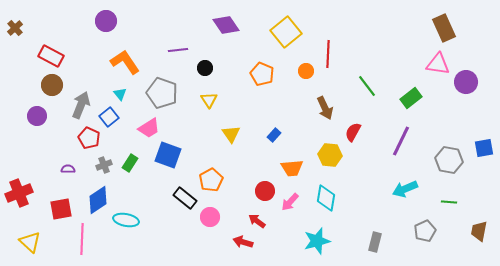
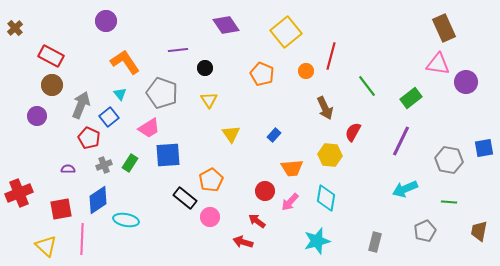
red line at (328, 54): moved 3 px right, 2 px down; rotated 12 degrees clockwise
blue square at (168, 155): rotated 24 degrees counterclockwise
yellow triangle at (30, 242): moved 16 px right, 4 px down
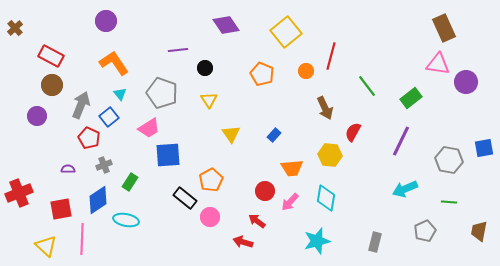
orange L-shape at (125, 62): moved 11 px left, 1 px down
green rectangle at (130, 163): moved 19 px down
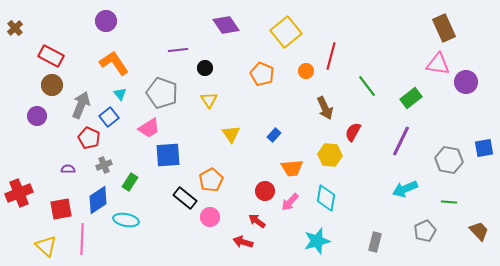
brown trapezoid at (479, 231): rotated 125 degrees clockwise
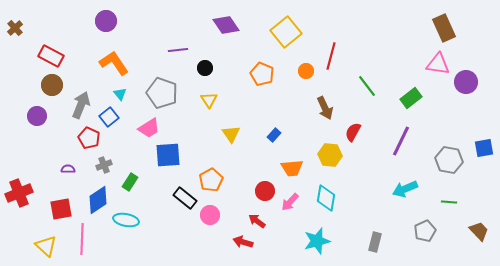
pink circle at (210, 217): moved 2 px up
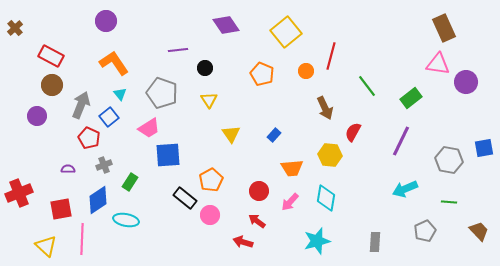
red circle at (265, 191): moved 6 px left
gray rectangle at (375, 242): rotated 12 degrees counterclockwise
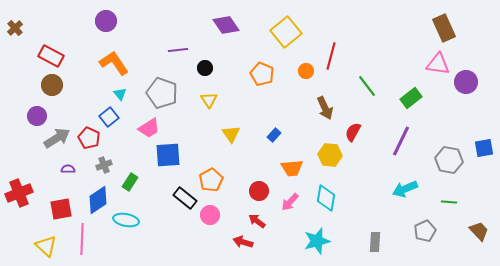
gray arrow at (81, 105): moved 24 px left, 33 px down; rotated 36 degrees clockwise
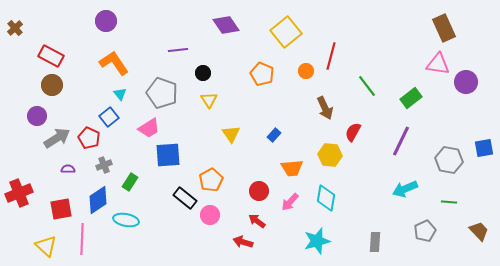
black circle at (205, 68): moved 2 px left, 5 px down
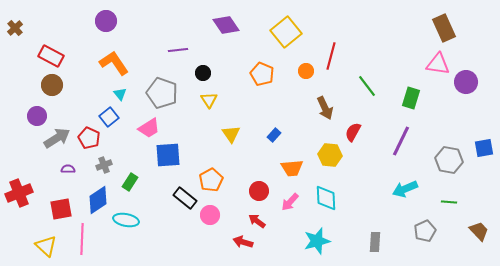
green rectangle at (411, 98): rotated 35 degrees counterclockwise
cyan diamond at (326, 198): rotated 12 degrees counterclockwise
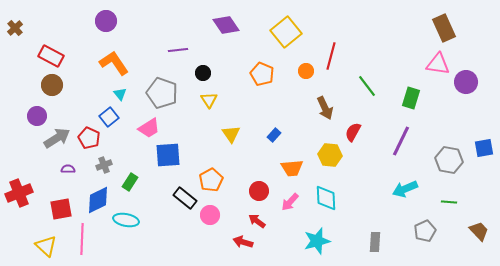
blue diamond at (98, 200): rotated 8 degrees clockwise
